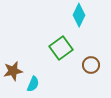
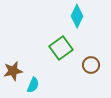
cyan diamond: moved 2 px left, 1 px down
cyan semicircle: moved 1 px down
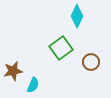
brown circle: moved 3 px up
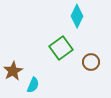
brown star: rotated 18 degrees counterclockwise
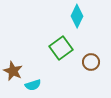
brown star: rotated 18 degrees counterclockwise
cyan semicircle: rotated 49 degrees clockwise
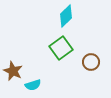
cyan diamond: moved 11 px left; rotated 20 degrees clockwise
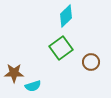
brown star: moved 1 px right, 2 px down; rotated 24 degrees counterclockwise
cyan semicircle: moved 1 px down
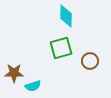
cyan diamond: rotated 45 degrees counterclockwise
green square: rotated 20 degrees clockwise
brown circle: moved 1 px left, 1 px up
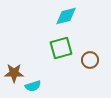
cyan diamond: rotated 75 degrees clockwise
brown circle: moved 1 px up
